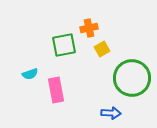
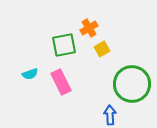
orange cross: rotated 18 degrees counterclockwise
green circle: moved 6 px down
pink rectangle: moved 5 px right, 8 px up; rotated 15 degrees counterclockwise
blue arrow: moved 1 px left, 2 px down; rotated 96 degrees counterclockwise
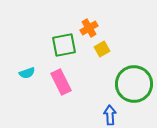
cyan semicircle: moved 3 px left, 1 px up
green circle: moved 2 px right
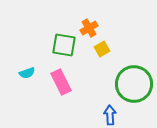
green square: rotated 20 degrees clockwise
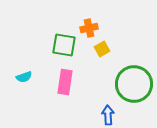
orange cross: rotated 18 degrees clockwise
cyan semicircle: moved 3 px left, 4 px down
pink rectangle: moved 4 px right; rotated 35 degrees clockwise
blue arrow: moved 2 px left
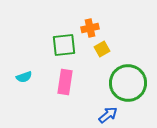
orange cross: moved 1 px right
green square: rotated 15 degrees counterclockwise
green circle: moved 6 px left, 1 px up
blue arrow: rotated 54 degrees clockwise
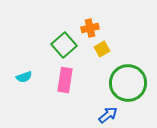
green square: rotated 35 degrees counterclockwise
pink rectangle: moved 2 px up
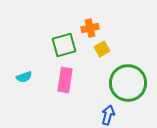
green square: rotated 25 degrees clockwise
blue arrow: rotated 36 degrees counterclockwise
